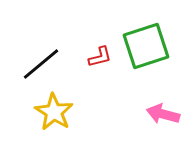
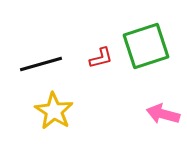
red L-shape: moved 1 px right, 1 px down
black line: rotated 24 degrees clockwise
yellow star: moved 1 px up
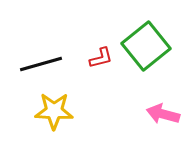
green square: rotated 21 degrees counterclockwise
yellow star: rotated 30 degrees counterclockwise
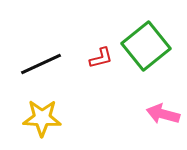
black line: rotated 9 degrees counterclockwise
yellow star: moved 12 px left, 7 px down
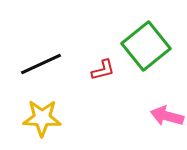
red L-shape: moved 2 px right, 12 px down
pink arrow: moved 4 px right, 2 px down
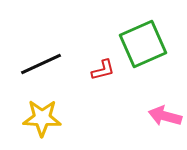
green square: moved 3 px left, 2 px up; rotated 15 degrees clockwise
pink arrow: moved 2 px left
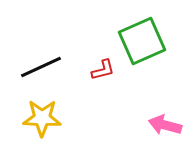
green square: moved 1 px left, 3 px up
black line: moved 3 px down
pink arrow: moved 9 px down
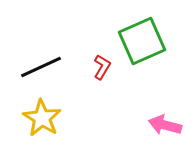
red L-shape: moved 1 px left, 3 px up; rotated 45 degrees counterclockwise
yellow star: rotated 30 degrees clockwise
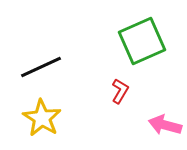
red L-shape: moved 18 px right, 24 px down
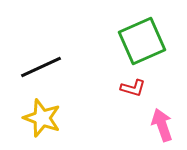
red L-shape: moved 13 px right, 3 px up; rotated 75 degrees clockwise
yellow star: rotated 12 degrees counterclockwise
pink arrow: moved 3 px left; rotated 56 degrees clockwise
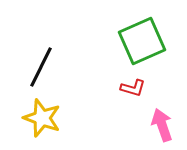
black line: rotated 39 degrees counterclockwise
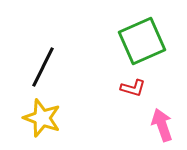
black line: moved 2 px right
